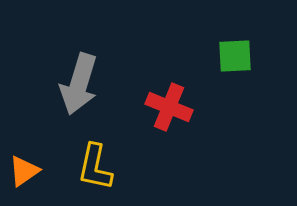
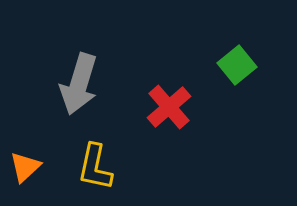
green square: moved 2 px right, 9 px down; rotated 36 degrees counterclockwise
red cross: rotated 27 degrees clockwise
orange triangle: moved 1 px right, 4 px up; rotated 8 degrees counterclockwise
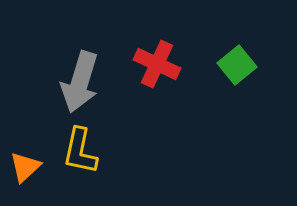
gray arrow: moved 1 px right, 2 px up
red cross: moved 12 px left, 43 px up; rotated 24 degrees counterclockwise
yellow L-shape: moved 15 px left, 16 px up
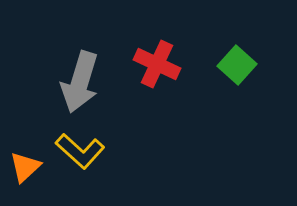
green square: rotated 9 degrees counterclockwise
yellow L-shape: rotated 60 degrees counterclockwise
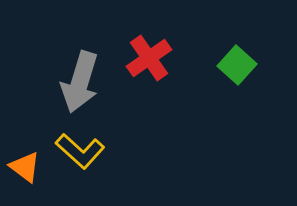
red cross: moved 8 px left, 6 px up; rotated 30 degrees clockwise
orange triangle: rotated 40 degrees counterclockwise
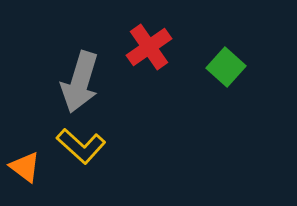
red cross: moved 11 px up
green square: moved 11 px left, 2 px down
yellow L-shape: moved 1 px right, 5 px up
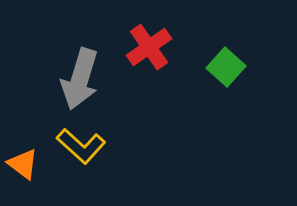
gray arrow: moved 3 px up
orange triangle: moved 2 px left, 3 px up
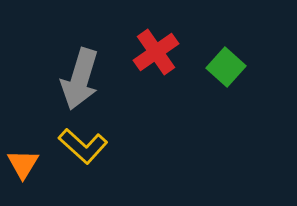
red cross: moved 7 px right, 5 px down
yellow L-shape: moved 2 px right
orange triangle: rotated 24 degrees clockwise
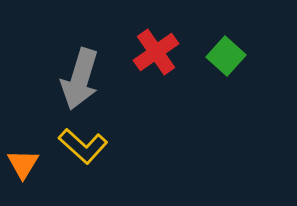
green square: moved 11 px up
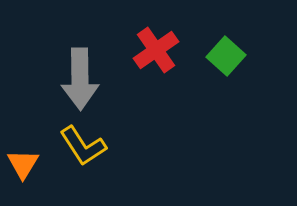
red cross: moved 2 px up
gray arrow: rotated 18 degrees counterclockwise
yellow L-shape: rotated 15 degrees clockwise
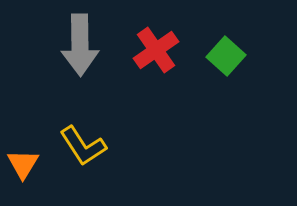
gray arrow: moved 34 px up
